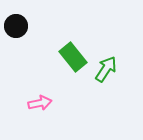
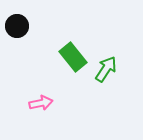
black circle: moved 1 px right
pink arrow: moved 1 px right
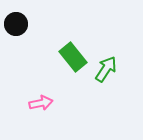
black circle: moved 1 px left, 2 px up
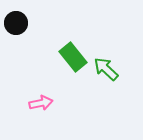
black circle: moved 1 px up
green arrow: rotated 80 degrees counterclockwise
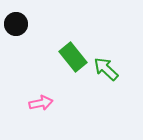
black circle: moved 1 px down
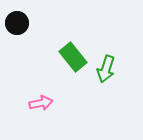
black circle: moved 1 px right, 1 px up
green arrow: rotated 116 degrees counterclockwise
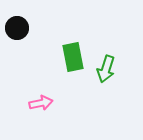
black circle: moved 5 px down
green rectangle: rotated 28 degrees clockwise
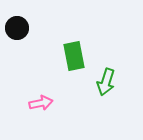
green rectangle: moved 1 px right, 1 px up
green arrow: moved 13 px down
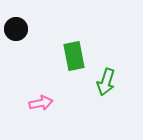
black circle: moved 1 px left, 1 px down
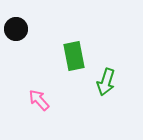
pink arrow: moved 2 px left, 3 px up; rotated 120 degrees counterclockwise
